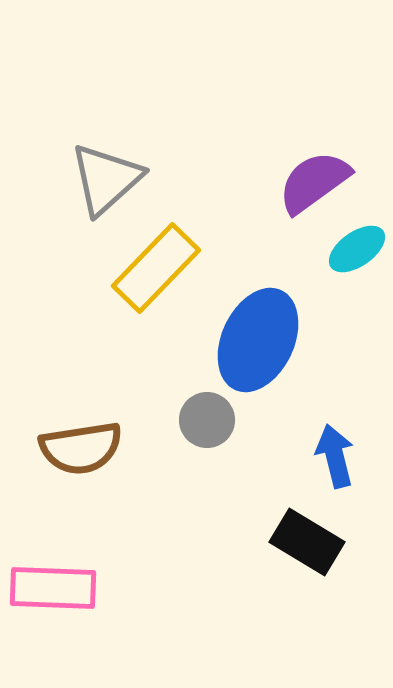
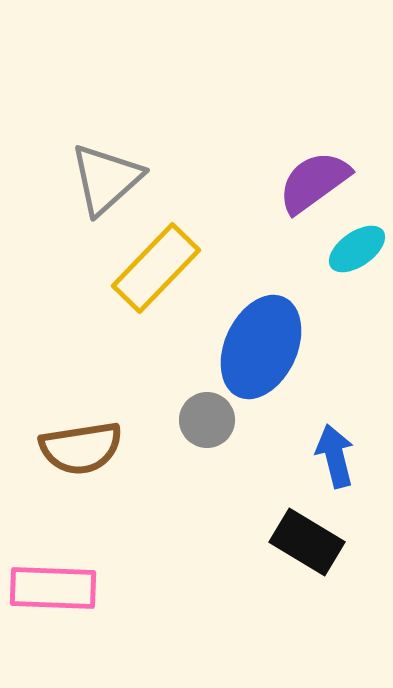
blue ellipse: moved 3 px right, 7 px down
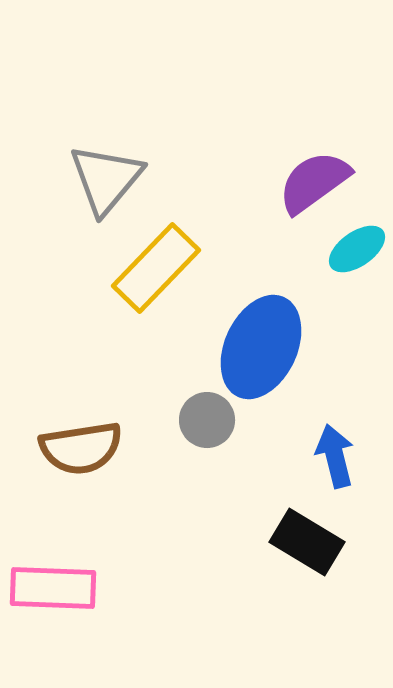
gray triangle: rotated 8 degrees counterclockwise
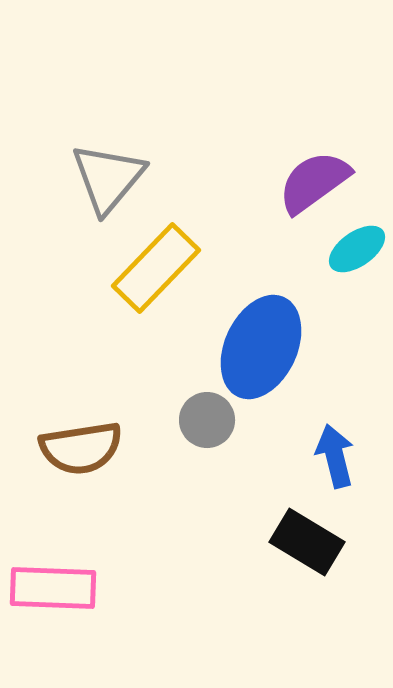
gray triangle: moved 2 px right, 1 px up
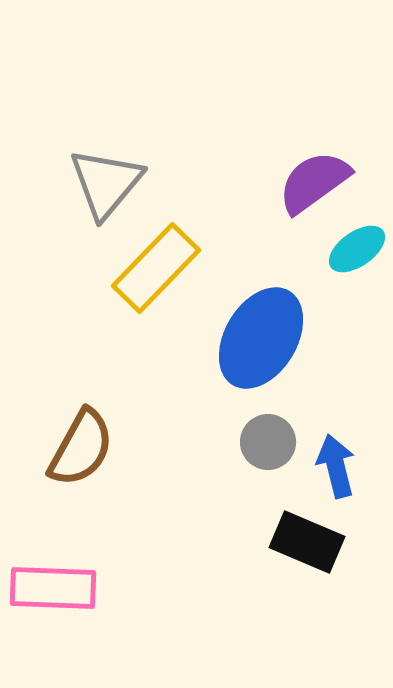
gray triangle: moved 2 px left, 5 px down
blue ellipse: moved 9 px up; rotated 6 degrees clockwise
gray circle: moved 61 px right, 22 px down
brown semicircle: rotated 52 degrees counterclockwise
blue arrow: moved 1 px right, 10 px down
black rectangle: rotated 8 degrees counterclockwise
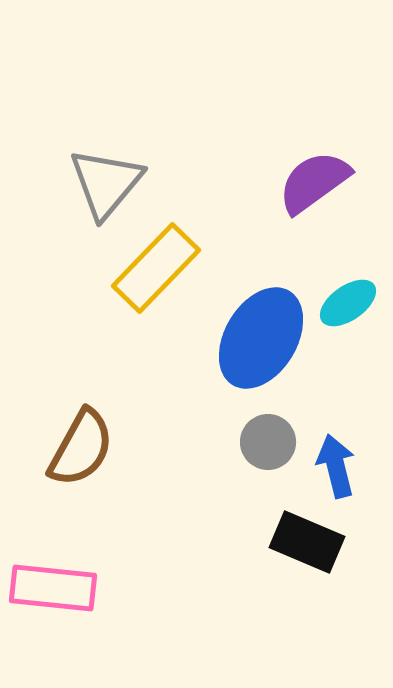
cyan ellipse: moved 9 px left, 54 px down
pink rectangle: rotated 4 degrees clockwise
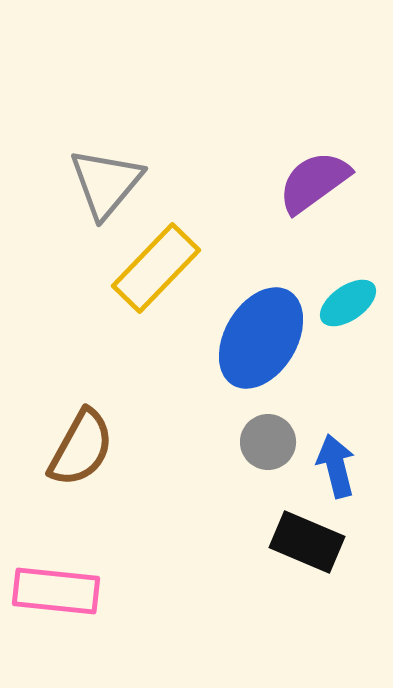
pink rectangle: moved 3 px right, 3 px down
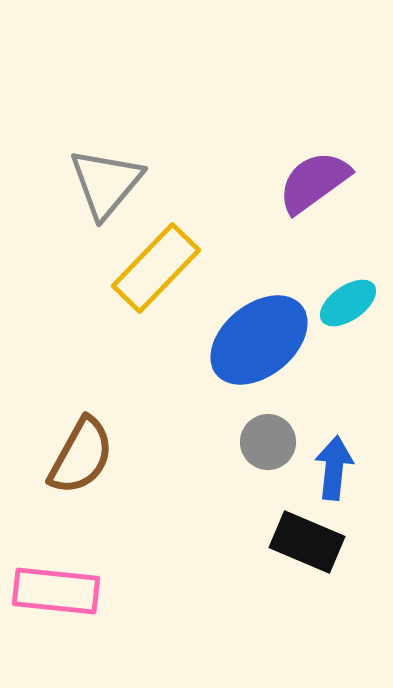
blue ellipse: moved 2 px left, 2 px down; rotated 20 degrees clockwise
brown semicircle: moved 8 px down
blue arrow: moved 2 px left, 2 px down; rotated 20 degrees clockwise
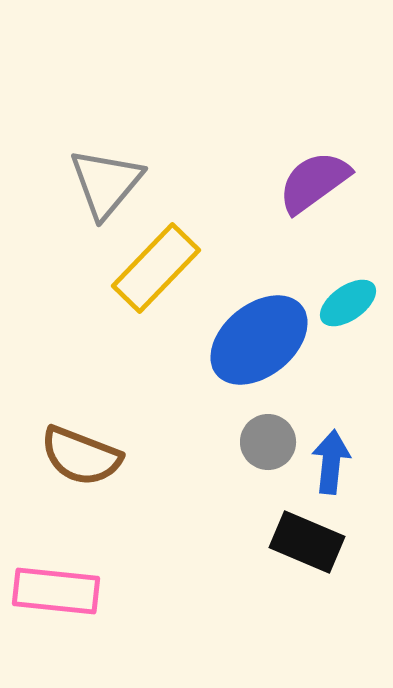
brown semicircle: rotated 82 degrees clockwise
blue arrow: moved 3 px left, 6 px up
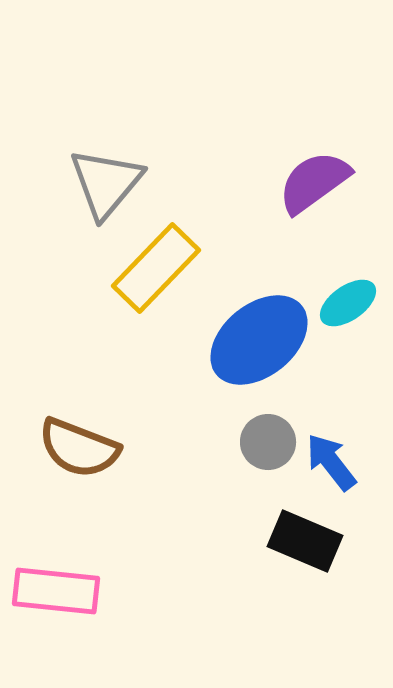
brown semicircle: moved 2 px left, 8 px up
blue arrow: rotated 44 degrees counterclockwise
black rectangle: moved 2 px left, 1 px up
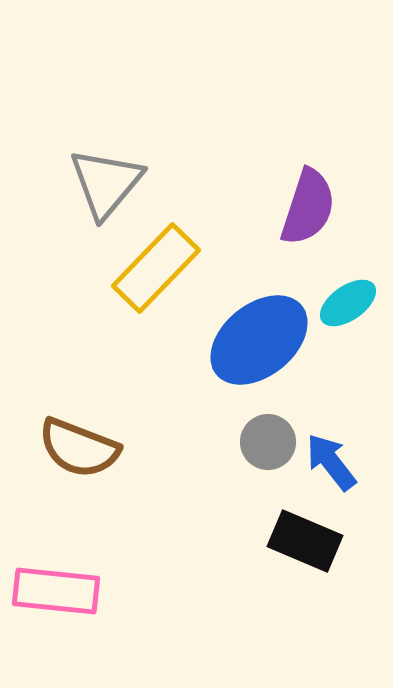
purple semicircle: moved 6 px left, 25 px down; rotated 144 degrees clockwise
